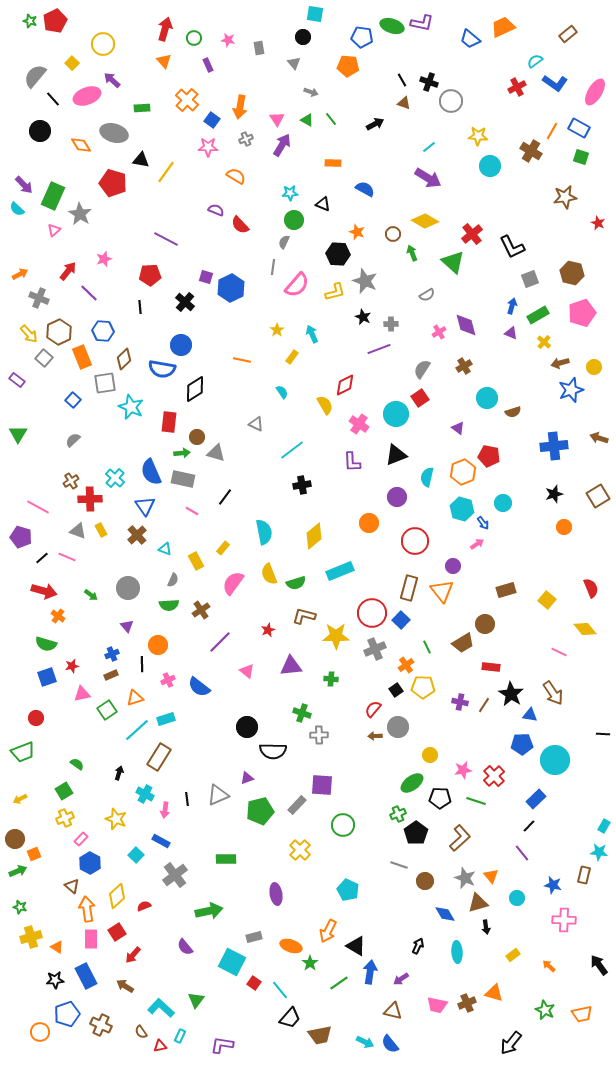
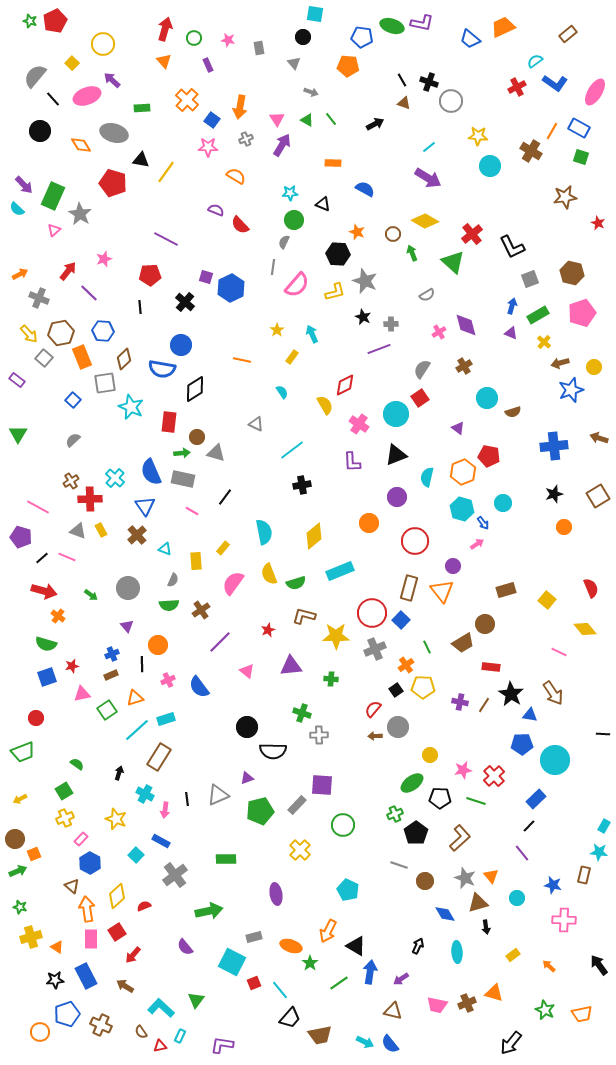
brown hexagon at (59, 332): moved 2 px right, 1 px down; rotated 15 degrees clockwise
yellow rectangle at (196, 561): rotated 24 degrees clockwise
blue semicircle at (199, 687): rotated 15 degrees clockwise
green cross at (398, 814): moved 3 px left
red square at (254, 983): rotated 32 degrees clockwise
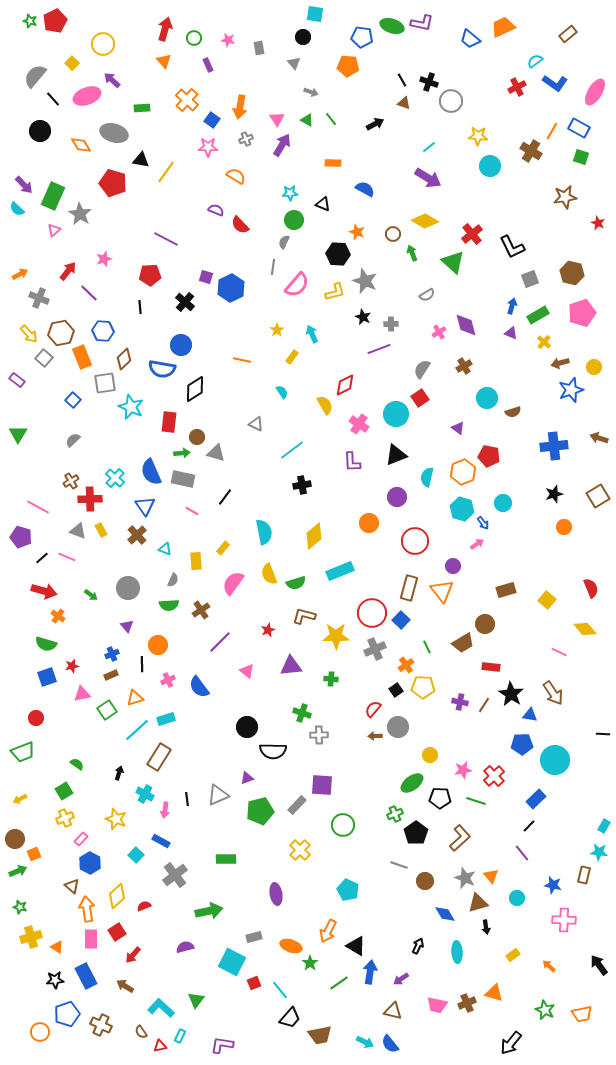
purple semicircle at (185, 947): rotated 114 degrees clockwise
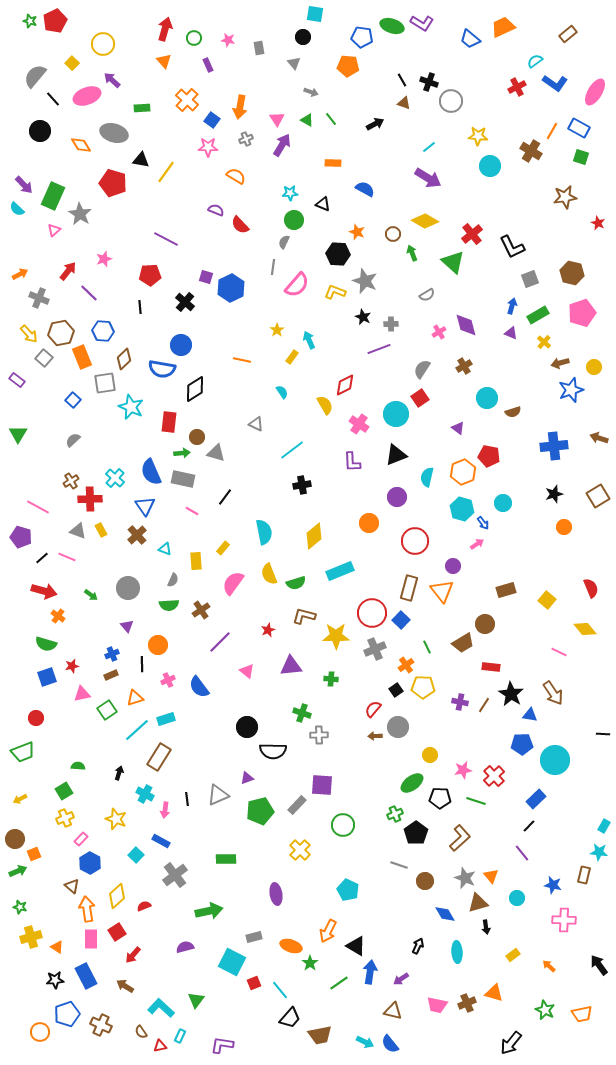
purple L-shape at (422, 23): rotated 20 degrees clockwise
yellow L-shape at (335, 292): rotated 145 degrees counterclockwise
cyan arrow at (312, 334): moved 3 px left, 6 px down
green semicircle at (77, 764): moved 1 px right, 2 px down; rotated 32 degrees counterclockwise
